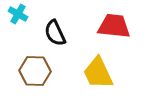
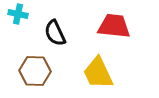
cyan cross: rotated 18 degrees counterclockwise
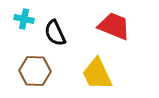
cyan cross: moved 6 px right, 5 px down
red trapezoid: rotated 16 degrees clockwise
yellow trapezoid: moved 1 px left, 1 px down
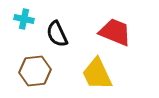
red trapezoid: moved 1 px right, 6 px down
black semicircle: moved 2 px right, 1 px down
brown hexagon: rotated 8 degrees counterclockwise
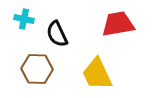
red trapezoid: moved 3 px right, 8 px up; rotated 32 degrees counterclockwise
brown hexagon: moved 2 px right, 2 px up; rotated 8 degrees clockwise
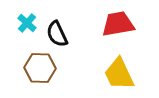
cyan cross: moved 3 px right, 4 px down; rotated 30 degrees clockwise
brown hexagon: moved 3 px right, 1 px up
yellow trapezoid: moved 22 px right
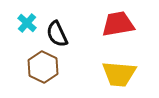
brown hexagon: moved 3 px right, 1 px up; rotated 24 degrees clockwise
yellow trapezoid: rotated 60 degrees counterclockwise
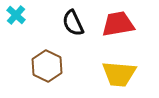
cyan cross: moved 11 px left, 8 px up
black semicircle: moved 16 px right, 11 px up
brown hexagon: moved 4 px right, 1 px up
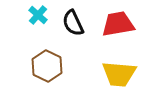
cyan cross: moved 22 px right
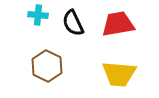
cyan cross: rotated 36 degrees counterclockwise
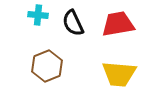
brown hexagon: rotated 12 degrees clockwise
